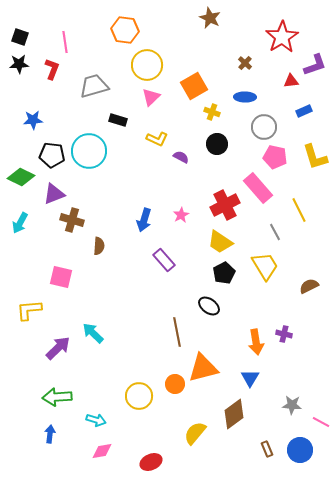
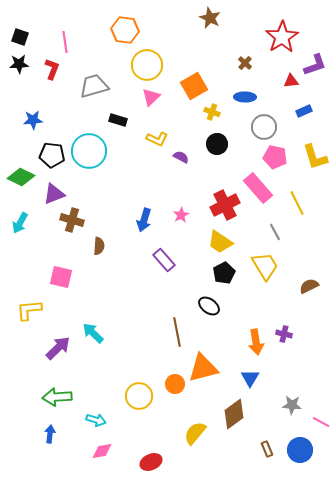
yellow line at (299, 210): moved 2 px left, 7 px up
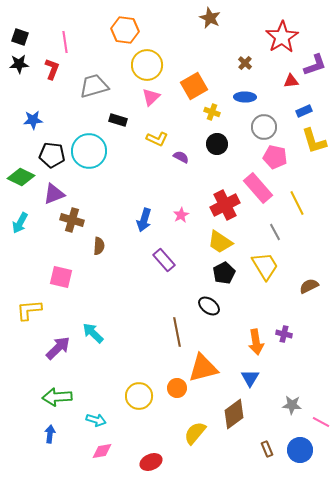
yellow L-shape at (315, 157): moved 1 px left, 16 px up
orange circle at (175, 384): moved 2 px right, 4 px down
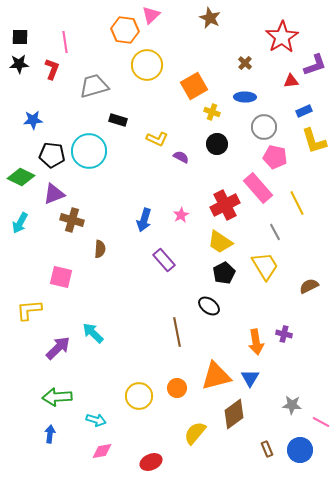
black square at (20, 37): rotated 18 degrees counterclockwise
pink triangle at (151, 97): moved 82 px up
brown semicircle at (99, 246): moved 1 px right, 3 px down
orange triangle at (203, 368): moved 13 px right, 8 px down
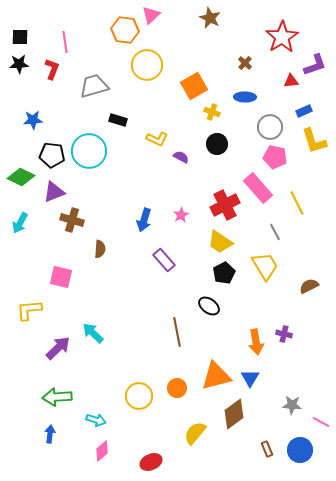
gray circle at (264, 127): moved 6 px right
purple triangle at (54, 194): moved 2 px up
pink diamond at (102, 451): rotated 30 degrees counterclockwise
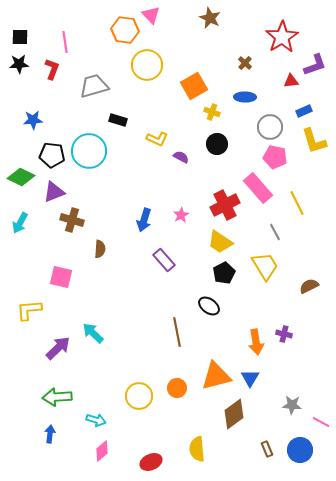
pink triangle at (151, 15): rotated 30 degrees counterclockwise
yellow semicircle at (195, 433): moved 2 px right, 16 px down; rotated 45 degrees counterclockwise
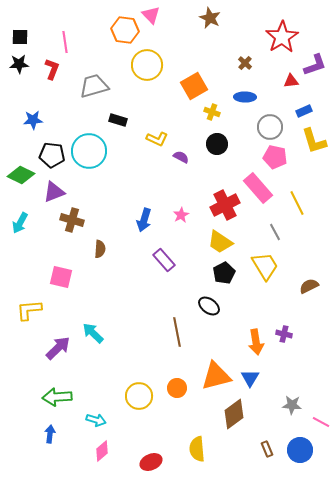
green diamond at (21, 177): moved 2 px up
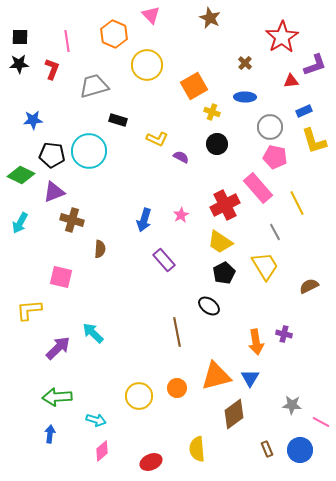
orange hexagon at (125, 30): moved 11 px left, 4 px down; rotated 16 degrees clockwise
pink line at (65, 42): moved 2 px right, 1 px up
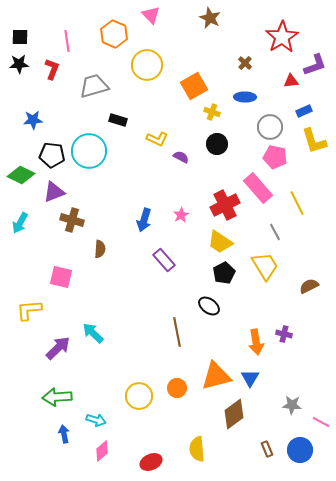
blue arrow at (50, 434): moved 14 px right; rotated 18 degrees counterclockwise
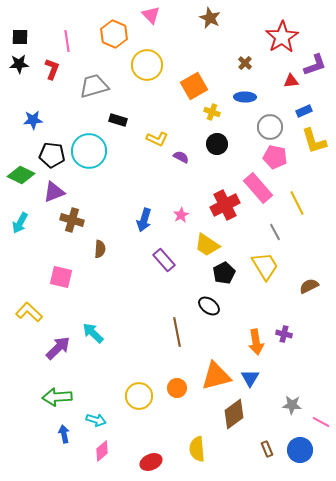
yellow trapezoid at (220, 242): moved 13 px left, 3 px down
yellow L-shape at (29, 310): moved 2 px down; rotated 48 degrees clockwise
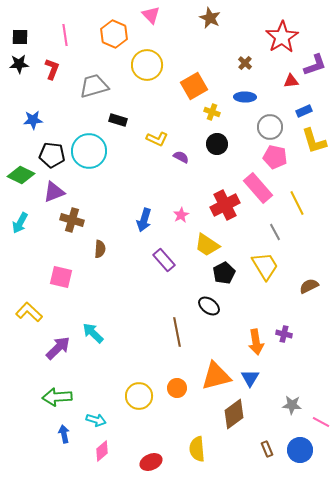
pink line at (67, 41): moved 2 px left, 6 px up
